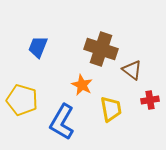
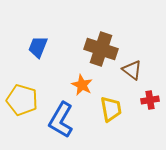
blue L-shape: moved 1 px left, 2 px up
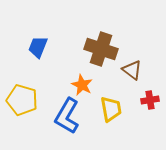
blue L-shape: moved 6 px right, 4 px up
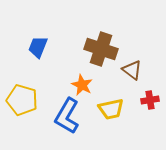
yellow trapezoid: rotated 88 degrees clockwise
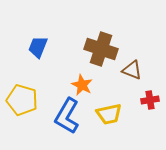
brown triangle: rotated 15 degrees counterclockwise
yellow trapezoid: moved 2 px left, 5 px down
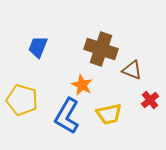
red cross: rotated 30 degrees counterclockwise
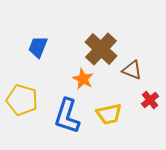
brown cross: rotated 24 degrees clockwise
orange star: moved 1 px right, 6 px up
blue L-shape: rotated 12 degrees counterclockwise
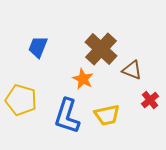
yellow pentagon: moved 1 px left
yellow trapezoid: moved 2 px left, 1 px down
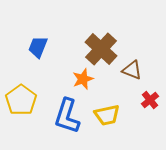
orange star: rotated 25 degrees clockwise
yellow pentagon: rotated 20 degrees clockwise
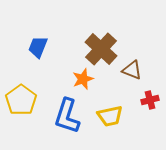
red cross: rotated 24 degrees clockwise
yellow trapezoid: moved 3 px right, 1 px down
